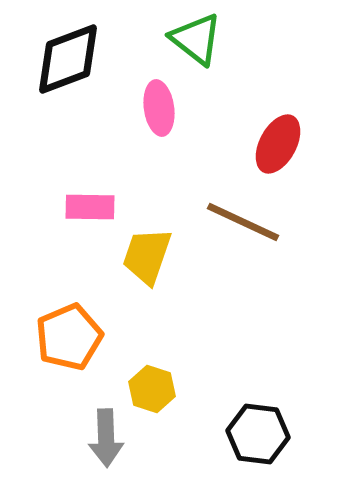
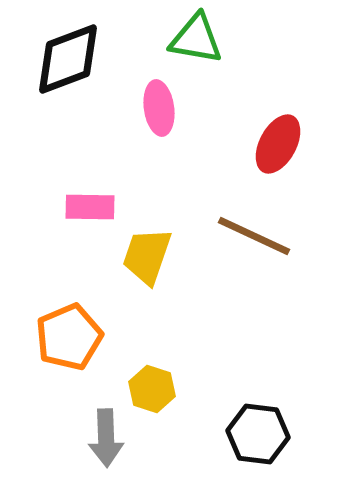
green triangle: rotated 28 degrees counterclockwise
brown line: moved 11 px right, 14 px down
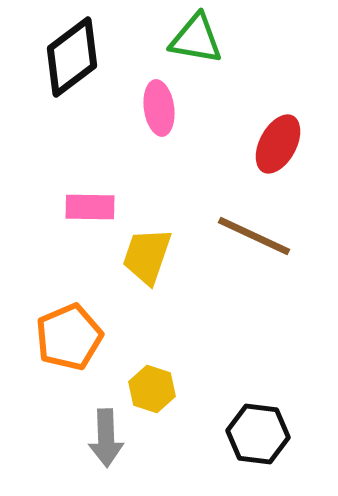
black diamond: moved 4 px right, 2 px up; rotated 16 degrees counterclockwise
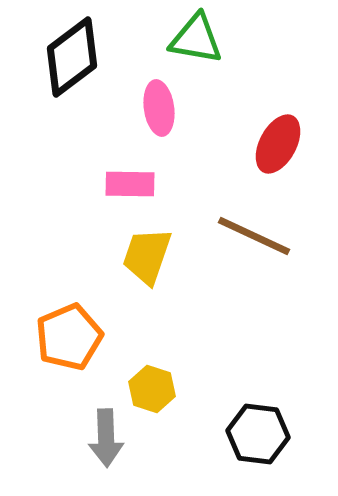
pink rectangle: moved 40 px right, 23 px up
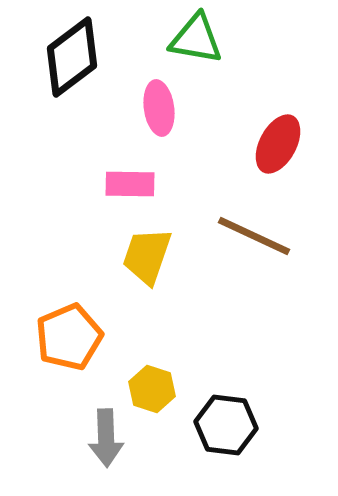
black hexagon: moved 32 px left, 9 px up
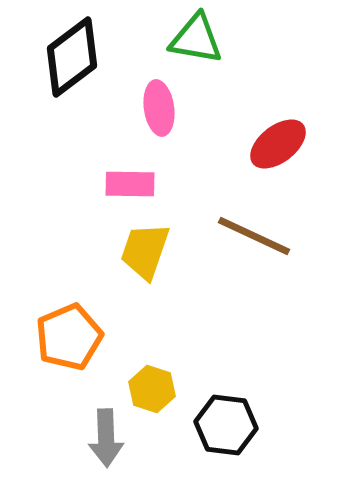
red ellipse: rotated 24 degrees clockwise
yellow trapezoid: moved 2 px left, 5 px up
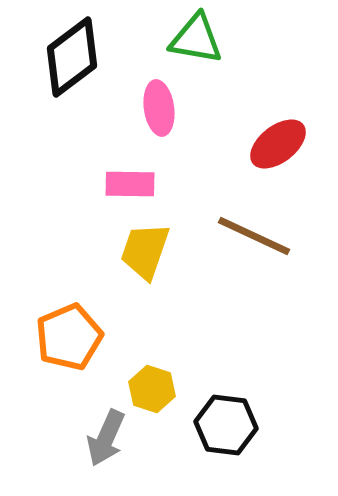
gray arrow: rotated 26 degrees clockwise
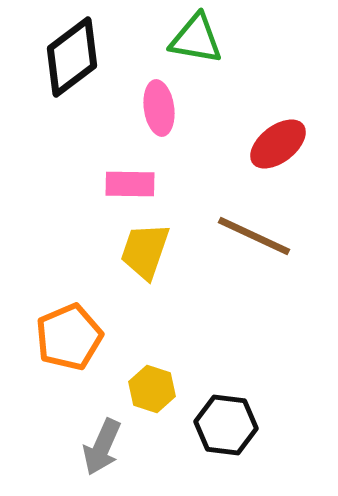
gray arrow: moved 4 px left, 9 px down
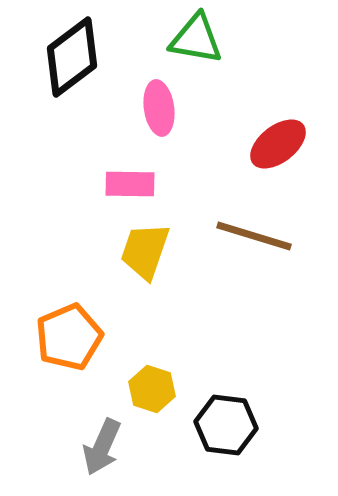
brown line: rotated 8 degrees counterclockwise
